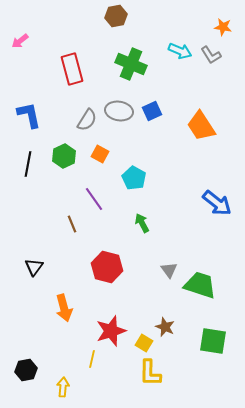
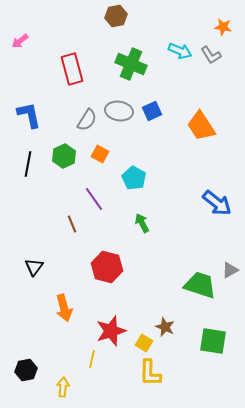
gray triangle: moved 61 px right; rotated 36 degrees clockwise
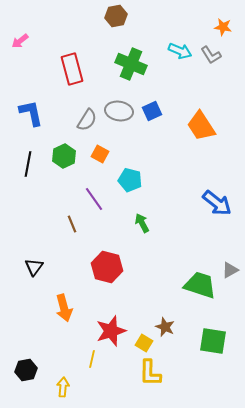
blue L-shape: moved 2 px right, 2 px up
cyan pentagon: moved 4 px left, 2 px down; rotated 15 degrees counterclockwise
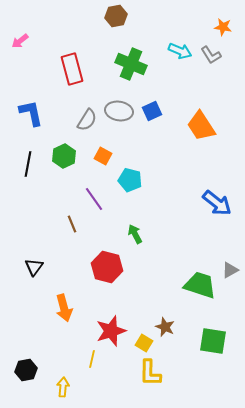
orange square: moved 3 px right, 2 px down
green arrow: moved 7 px left, 11 px down
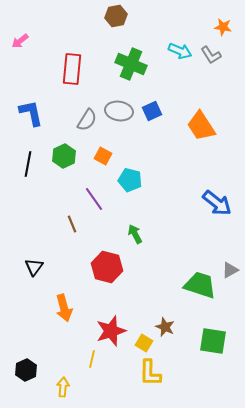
red rectangle: rotated 20 degrees clockwise
black hexagon: rotated 15 degrees counterclockwise
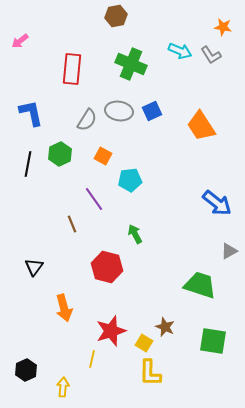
green hexagon: moved 4 px left, 2 px up
cyan pentagon: rotated 20 degrees counterclockwise
gray triangle: moved 1 px left, 19 px up
